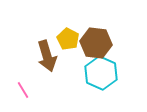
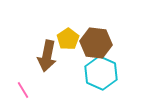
yellow pentagon: rotated 10 degrees clockwise
brown arrow: rotated 28 degrees clockwise
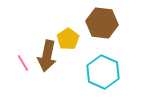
brown hexagon: moved 6 px right, 20 px up
cyan hexagon: moved 2 px right, 1 px up
pink line: moved 27 px up
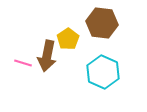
pink line: rotated 42 degrees counterclockwise
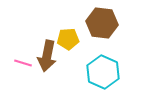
yellow pentagon: rotated 30 degrees clockwise
